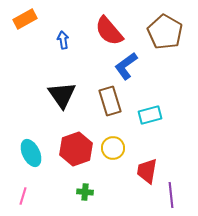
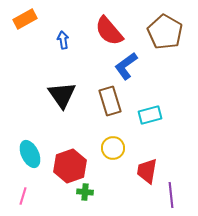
red hexagon: moved 6 px left, 17 px down
cyan ellipse: moved 1 px left, 1 px down
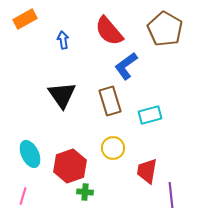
brown pentagon: moved 3 px up
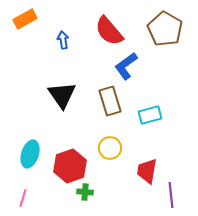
yellow circle: moved 3 px left
cyan ellipse: rotated 44 degrees clockwise
pink line: moved 2 px down
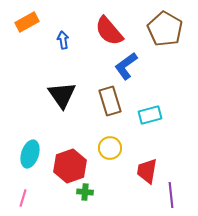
orange rectangle: moved 2 px right, 3 px down
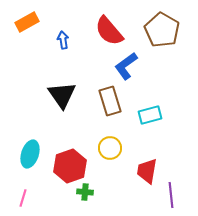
brown pentagon: moved 3 px left, 1 px down
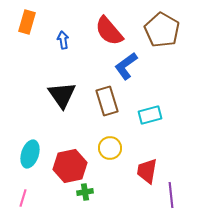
orange rectangle: rotated 45 degrees counterclockwise
brown rectangle: moved 3 px left
red hexagon: rotated 8 degrees clockwise
green cross: rotated 14 degrees counterclockwise
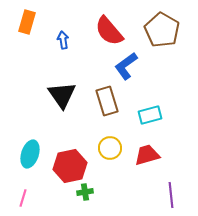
red trapezoid: moved 16 px up; rotated 64 degrees clockwise
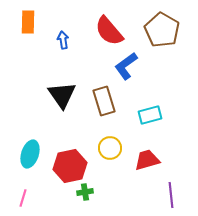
orange rectangle: moved 1 px right; rotated 15 degrees counterclockwise
brown rectangle: moved 3 px left
red trapezoid: moved 5 px down
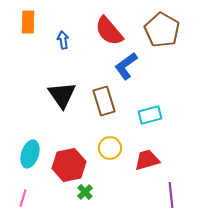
red hexagon: moved 1 px left, 1 px up
green cross: rotated 35 degrees counterclockwise
